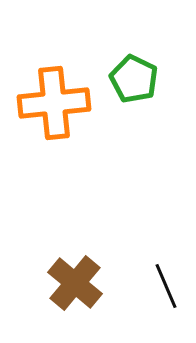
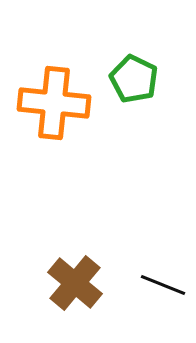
orange cross: rotated 12 degrees clockwise
black line: moved 3 px left, 1 px up; rotated 45 degrees counterclockwise
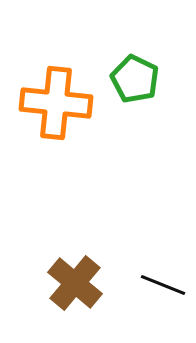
green pentagon: moved 1 px right
orange cross: moved 2 px right
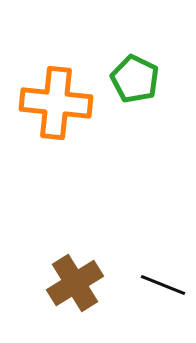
brown cross: rotated 18 degrees clockwise
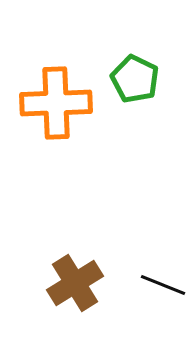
orange cross: rotated 8 degrees counterclockwise
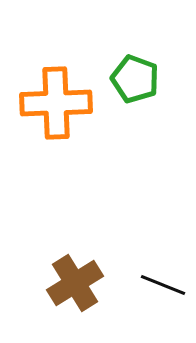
green pentagon: rotated 6 degrees counterclockwise
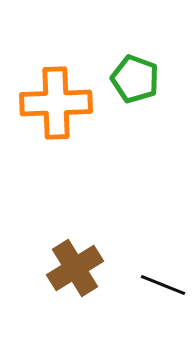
brown cross: moved 15 px up
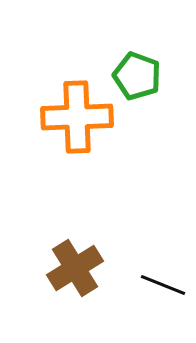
green pentagon: moved 2 px right, 3 px up
orange cross: moved 21 px right, 14 px down
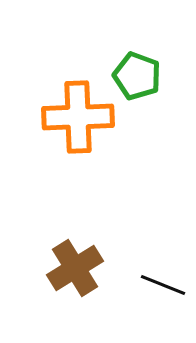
orange cross: moved 1 px right
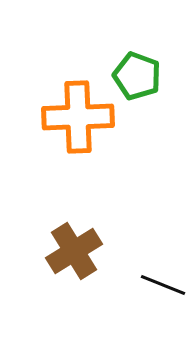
brown cross: moved 1 px left, 17 px up
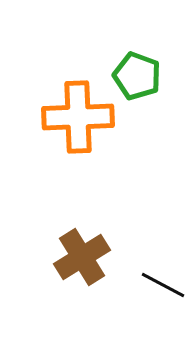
brown cross: moved 8 px right, 6 px down
black line: rotated 6 degrees clockwise
